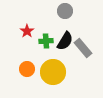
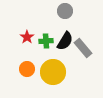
red star: moved 6 px down
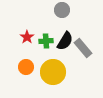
gray circle: moved 3 px left, 1 px up
orange circle: moved 1 px left, 2 px up
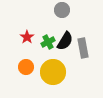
green cross: moved 2 px right, 1 px down; rotated 24 degrees counterclockwise
gray rectangle: rotated 30 degrees clockwise
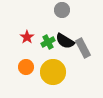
black semicircle: rotated 90 degrees clockwise
gray rectangle: rotated 18 degrees counterclockwise
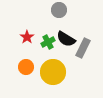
gray circle: moved 3 px left
black semicircle: moved 1 px right, 2 px up
gray rectangle: rotated 54 degrees clockwise
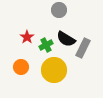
green cross: moved 2 px left, 3 px down
orange circle: moved 5 px left
yellow circle: moved 1 px right, 2 px up
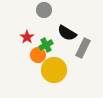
gray circle: moved 15 px left
black semicircle: moved 1 px right, 6 px up
orange circle: moved 17 px right, 12 px up
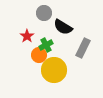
gray circle: moved 3 px down
black semicircle: moved 4 px left, 6 px up
red star: moved 1 px up
orange circle: moved 1 px right
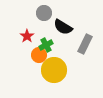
gray rectangle: moved 2 px right, 4 px up
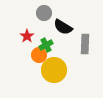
gray rectangle: rotated 24 degrees counterclockwise
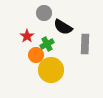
green cross: moved 1 px right, 1 px up
orange circle: moved 3 px left
yellow circle: moved 3 px left
